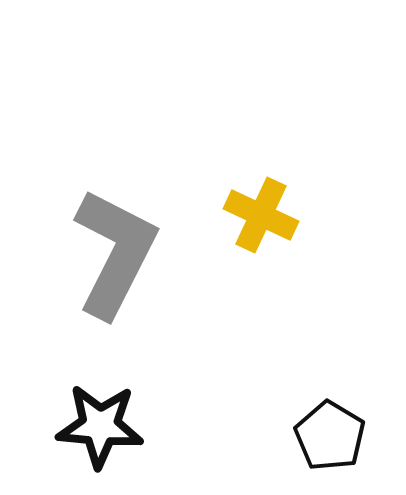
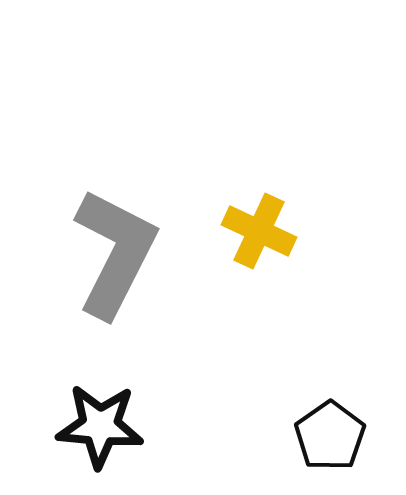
yellow cross: moved 2 px left, 16 px down
black pentagon: rotated 6 degrees clockwise
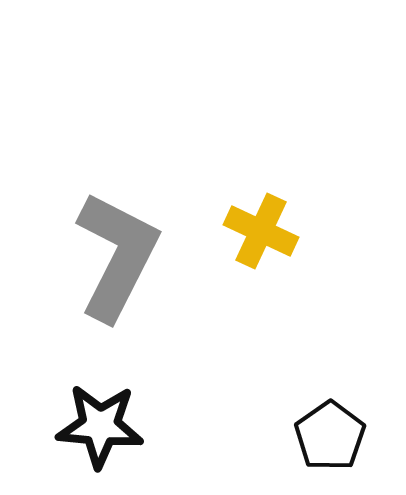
yellow cross: moved 2 px right
gray L-shape: moved 2 px right, 3 px down
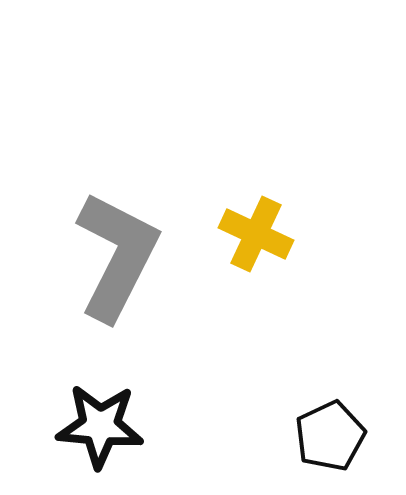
yellow cross: moved 5 px left, 3 px down
black pentagon: rotated 10 degrees clockwise
